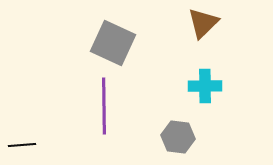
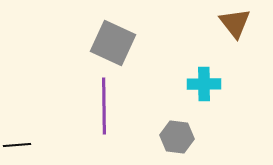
brown triangle: moved 32 px right; rotated 24 degrees counterclockwise
cyan cross: moved 1 px left, 2 px up
gray hexagon: moved 1 px left
black line: moved 5 px left
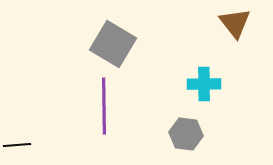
gray square: moved 1 px down; rotated 6 degrees clockwise
gray hexagon: moved 9 px right, 3 px up
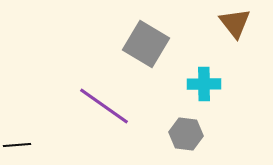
gray square: moved 33 px right
purple line: rotated 54 degrees counterclockwise
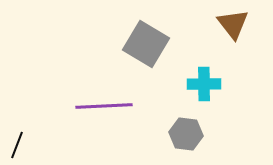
brown triangle: moved 2 px left, 1 px down
purple line: rotated 38 degrees counterclockwise
black line: rotated 64 degrees counterclockwise
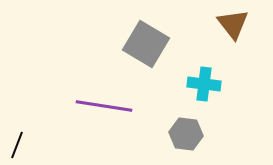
cyan cross: rotated 8 degrees clockwise
purple line: rotated 12 degrees clockwise
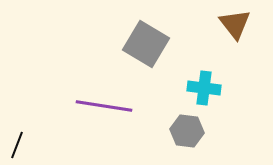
brown triangle: moved 2 px right
cyan cross: moved 4 px down
gray hexagon: moved 1 px right, 3 px up
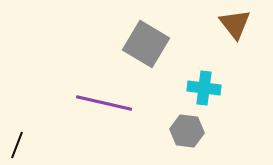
purple line: moved 3 px up; rotated 4 degrees clockwise
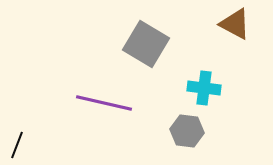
brown triangle: rotated 24 degrees counterclockwise
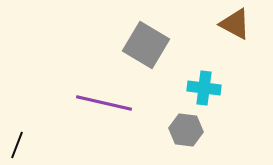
gray square: moved 1 px down
gray hexagon: moved 1 px left, 1 px up
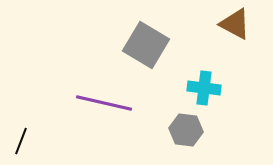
black line: moved 4 px right, 4 px up
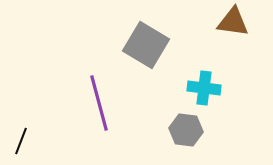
brown triangle: moved 2 px left, 2 px up; rotated 20 degrees counterclockwise
purple line: moved 5 px left; rotated 62 degrees clockwise
